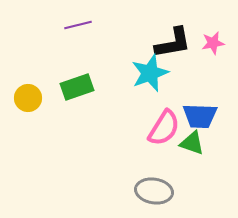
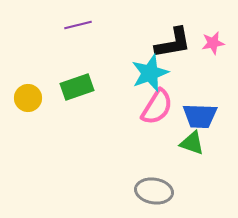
pink semicircle: moved 7 px left, 21 px up
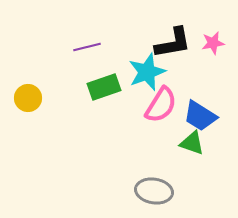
purple line: moved 9 px right, 22 px down
cyan star: moved 3 px left, 1 px up
green rectangle: moved 27 px right
pink semicircle: moved 4 px right, 2 px up
blue trapezoid: rotated 30 degrees clockwise
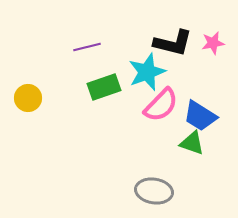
black L-shape: rotated 24 degrees clockwise
pink semicircle: rotated 12 degrees clockwise
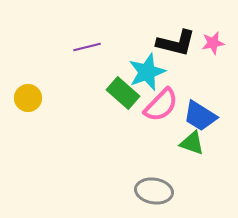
black L-shape: moved 3 px right
green rectangle: moved 19 px right, 6 px down; rotated 60 degrees clockwise
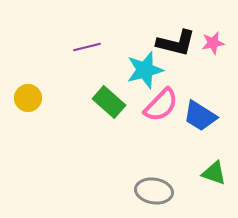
cyan star: moved 2 px left, 2 px up; rotated 6 degrees clockwise
green rectangle: moved 14 px left, 9 px down
green triangle: moved 22 px right, 30 px down
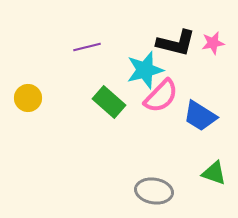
pink semicircle: moved 9 px up
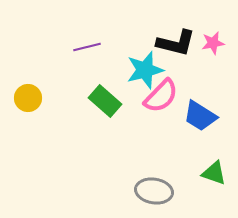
green rectangle: moved 4 px left, 1 px up
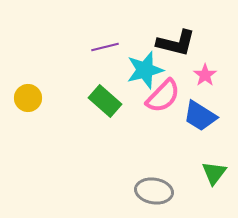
pink star: moved 8 px left, 32 px down; rotated 25 degrees counterclockwise
purple line: moved 18 px right
pink semicircle: moved 2 px right
green triangle: rotated 48 degrees clockwise
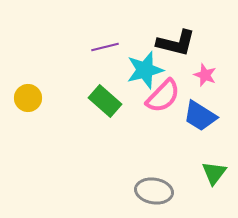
pink star: rotated 15 degrees counterclockwise
